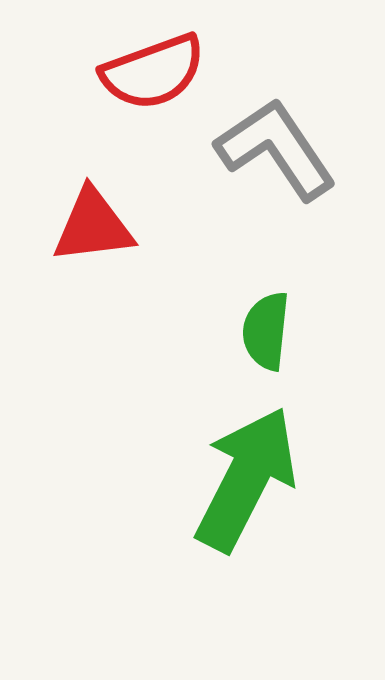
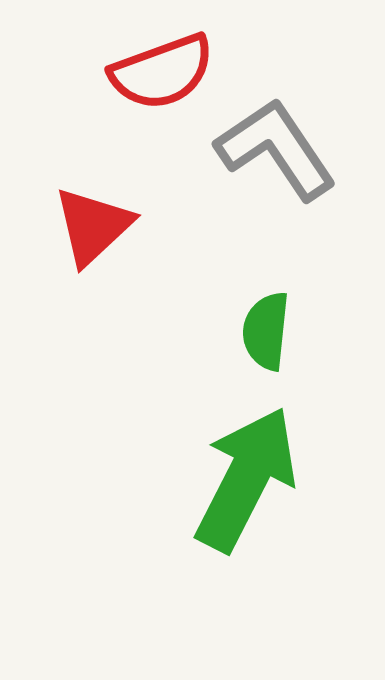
red semicircle: moved 9 px right
red triangle: rotated 36 degrees counterclockwise
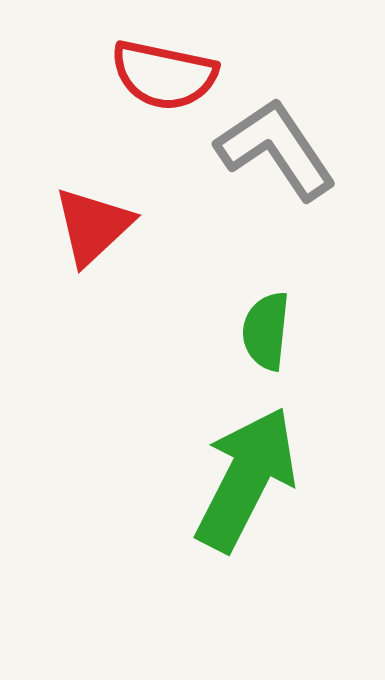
red semicircle: moved 2 px right, 3 px down; rotated 32 degrees clockwise
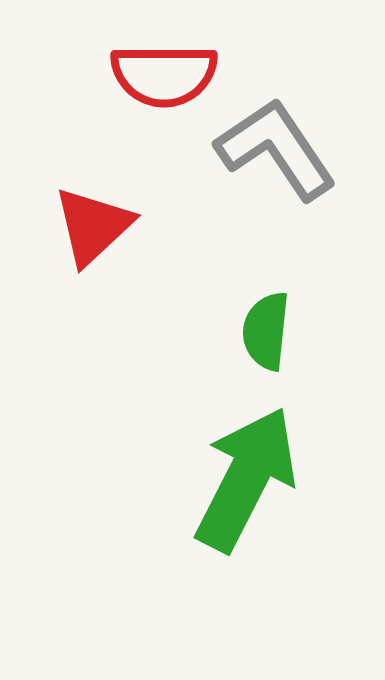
red semicircle: rotated 12 degrees counterclockwise
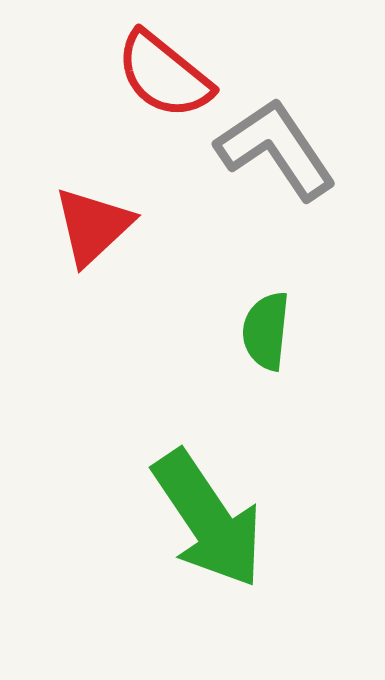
red semicircle: rotated 39 degrees clockwise
green arrow: moved 38 px left, 40 px down; rotated 119 degrees clockwise
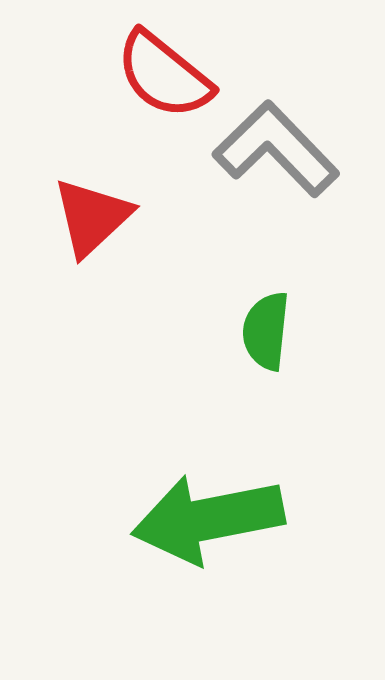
gray L-shape: rotated 10 degrees counterclockwise
red triangle: moved 1 px left, 9 px up
green arrow: rotated 113 degrees clockwise
